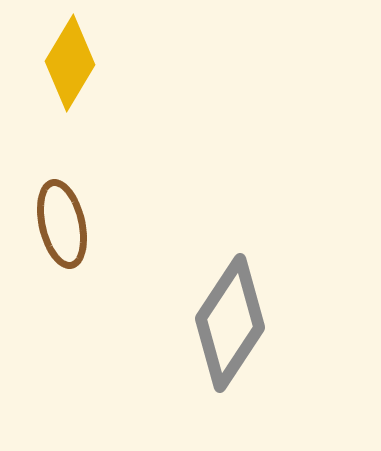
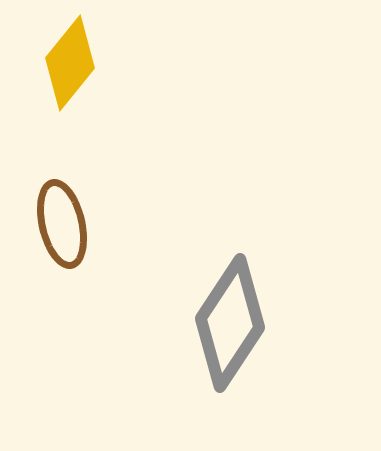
yellow diamond: rotated 8 degrees clockwise
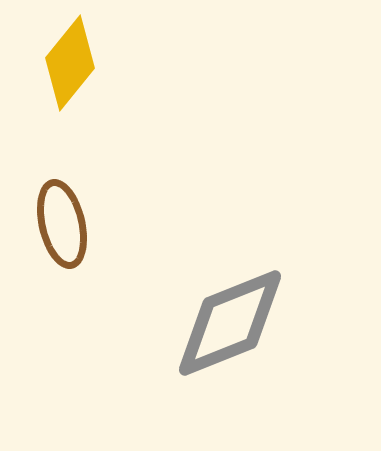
gray diamond: rotated 35 degrees clockwise
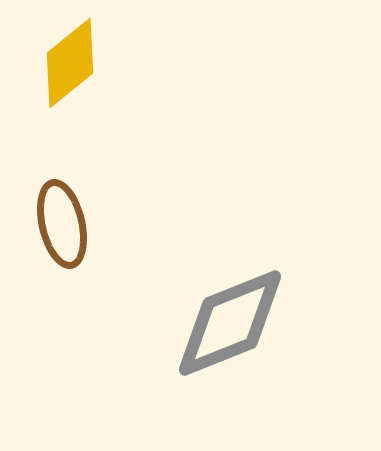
yellow diamond: rotated 12 degrees clockwise
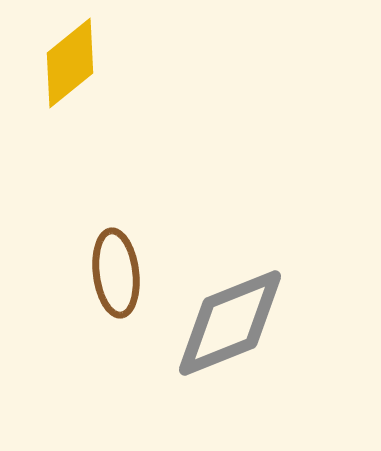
brown ellipse: moved 54 px right, 49 px down; rotated 6 degrees clockwise
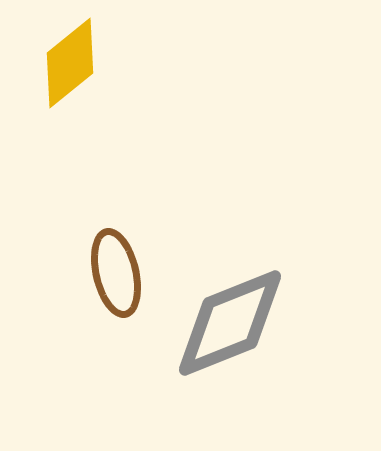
brown ellipse: rotated 6 degrees counterclockwise
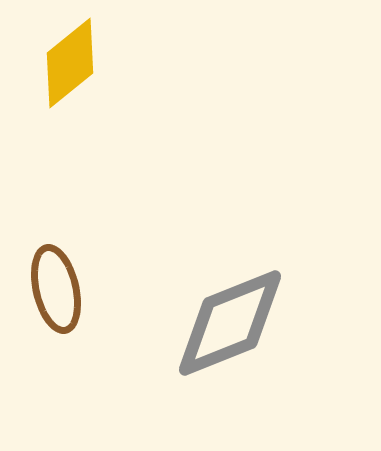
brown ellipse: moved 60 px left, 16 px down
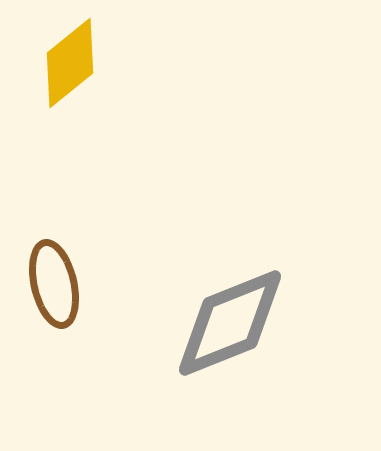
brown ellipse: moved 2 px left, 5 px up
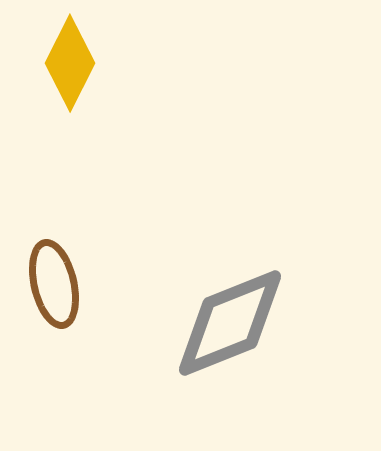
yellow diamond: rotated 24 degrees counterclockwise
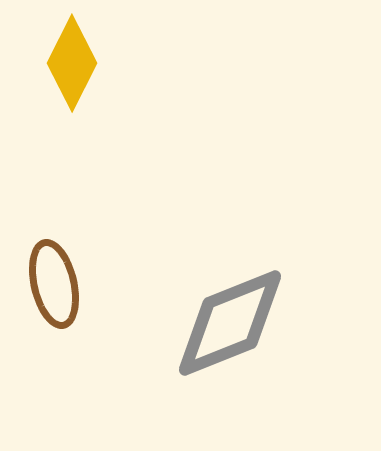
yellow diamond: moved 2 px right
